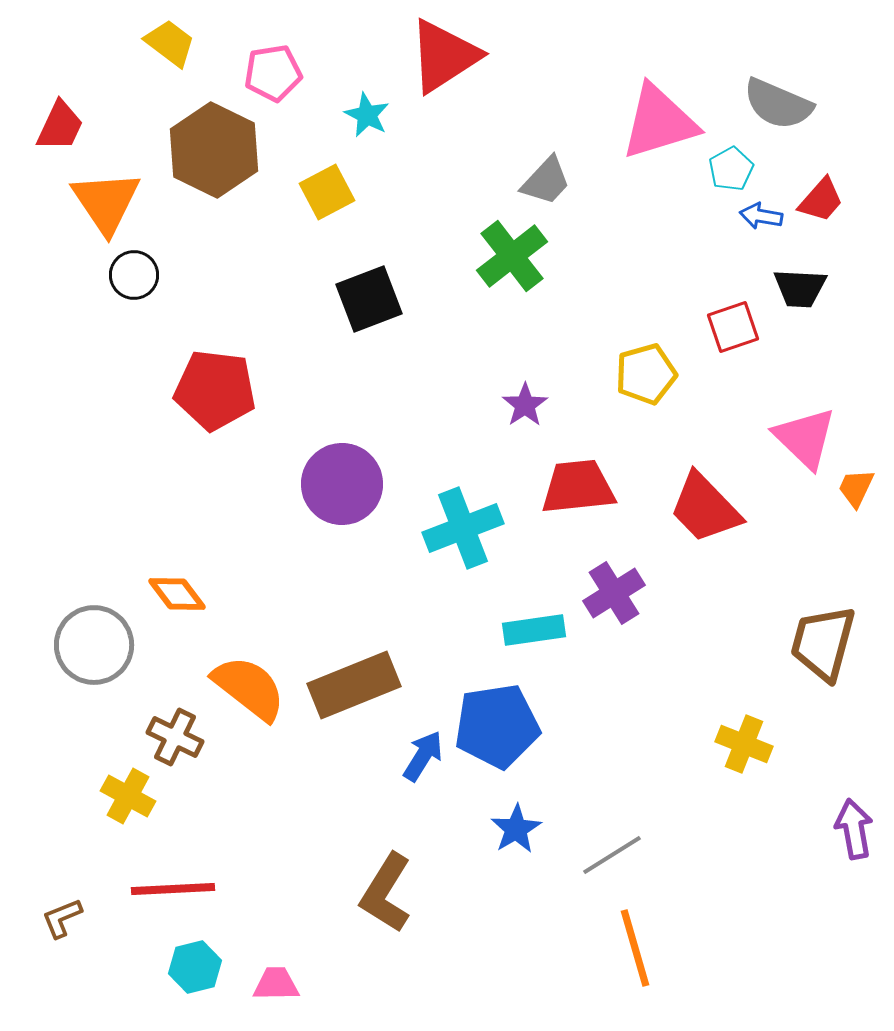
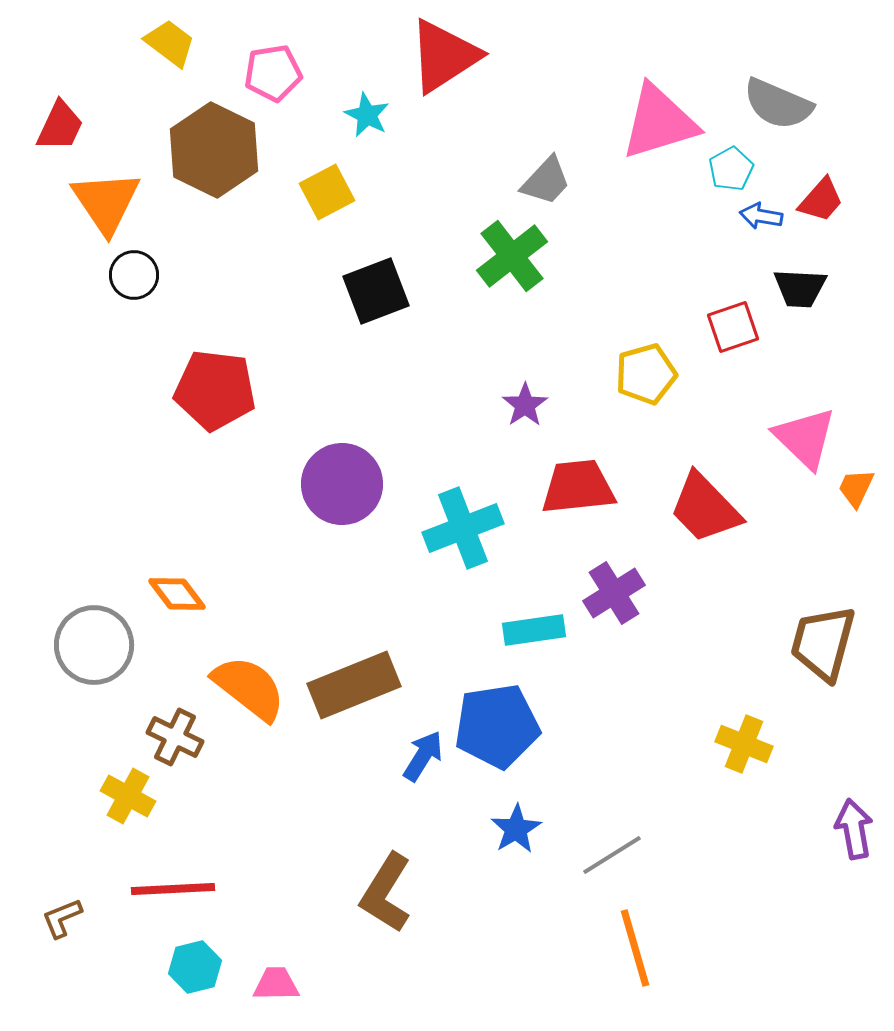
black square at (369, 299): moved 7 px right, 8 px up
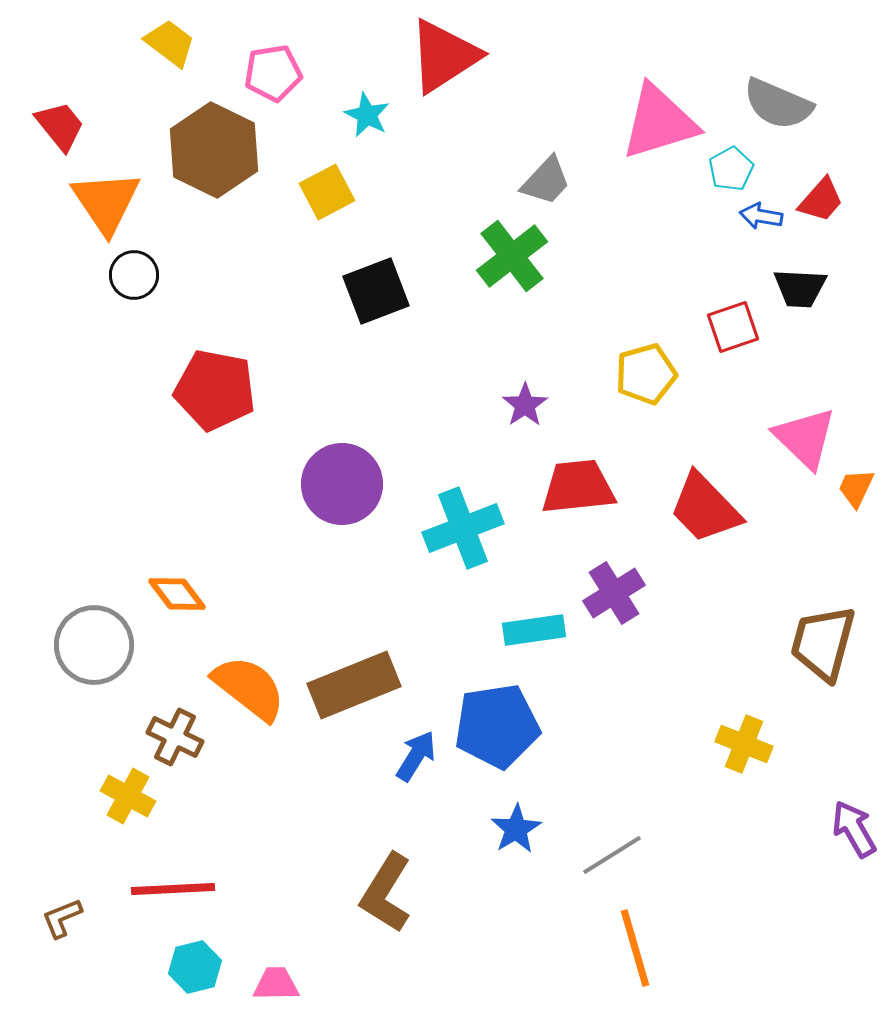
red trapezoid at (60, 126): rotated 64 degrees counterclockwise
red pentagon at (215, 390): rotated 4 degrees clockwise
blue arrow at (423, 756): moved 7 px left
purple arrow at (854, 829): rotated 20 degrees counterclockwise
